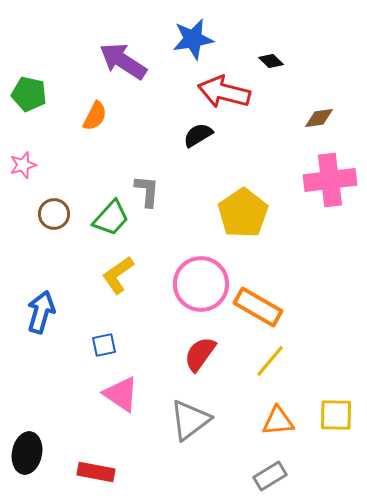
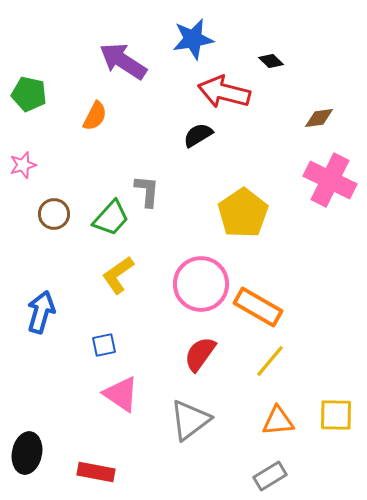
pink cross: rotated 33 degrees clockwise
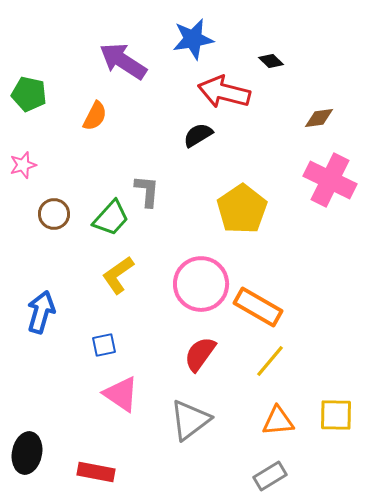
yellow pentagon: moved 1 px left, 4 px up
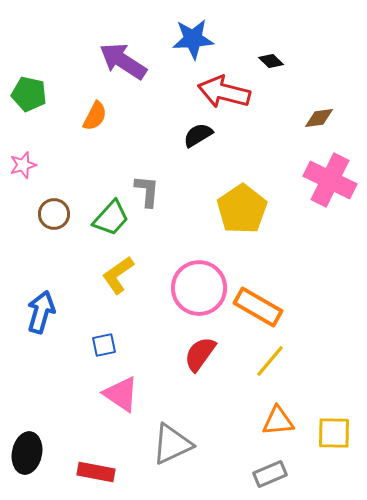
blue star: rotated 6 degrees clockwise
pink circle: moved 2 px left, 4 px down
yellow square: moved 2 px left, 18 px down
gray triangle: moved 18 px left, 24 px down; rotated 12 degrees clockwise
gray rectangle: moved 2 px up; rotated 8 degrees clockwise
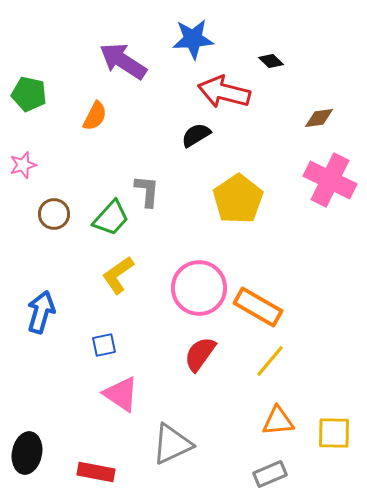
black semicircle: moved 2 px left
yellow pentagon: moved 4 px left, 10 px up
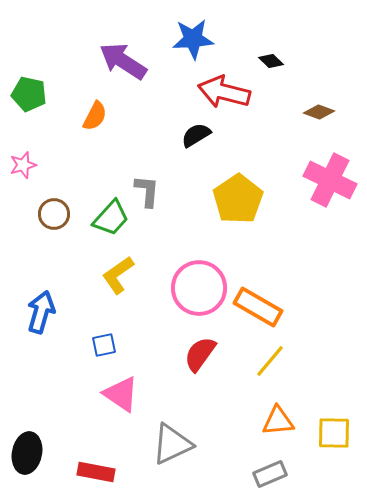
brown diamond: moved 6 px up; rotated 28 degrees clockwise
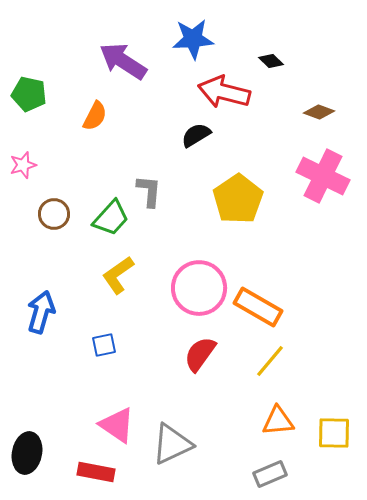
pink cross: moved 7 px left, 4 px up
gray L-shape: moved 2 px right
pink triangle: moved 4 px left, 31 px down
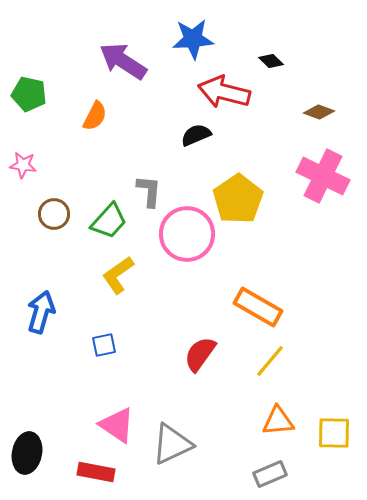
black semicircle: rotated 8 degrees clockwise
pink star: rotated 24 degrees clockwise
green trapezoid: moved 2 px left, 3 px down
pink circle: moved 12 px left, 54 px up
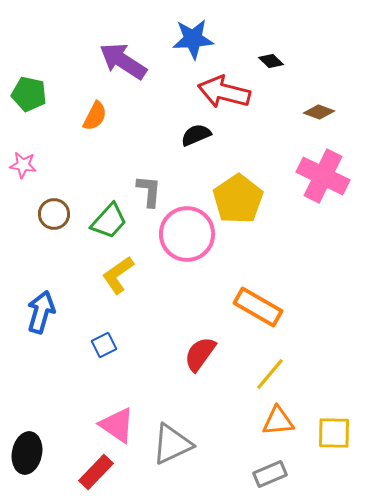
blue square: rotated 15 degrees counterclockwise
yellow line: moved 13 px down
red rectangle: rotated 57 degrees counterclockwise
